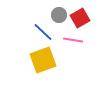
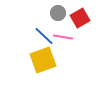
gray circle: moved 1 px left, 2 px up
blue line: moved 1 px right, 4 px down
pink line: moved 10 px left, 3 px up
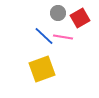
yellow square: moved 1 px left, 9 px down
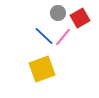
pink line: rotated 60 degrees counterclockwise
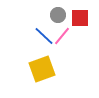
gray circle: moved 2 px down
red square: rotated 30 degrees clockwise
pink line: moved 1 px left, 1 px up
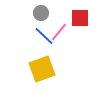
gray circle: moved 17 px left, 2 px up
pink line: moved 3 px left, 4 px up
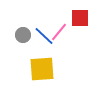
gray circle: moved 18 px left, 22 px down
yellow square: rotated 16 degrees clockwise
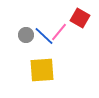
red square: rotated 30 degrees clockwise
gray circle: moved 3 px right
yellow square: moved 1 px down
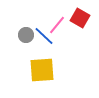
pink line: moved 2 px left, 7 px up
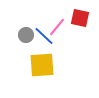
red square: rotated 18 degrees counterclockwise
pink line: moved 2 px down
yellow square: moved 5 px up
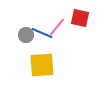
blue line: moved 2 px left, 3 px up; rotated 20 degrees counterclockwise
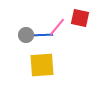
blue line: moved 2 px down; rotated 25 degrees counterclockwise
